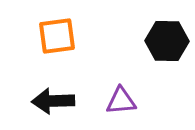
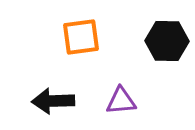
orange square: moved 24 px right, 1 px down
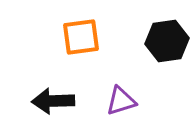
black hexagon: rotated 9 degrees counterclockwise
purple triangle: rotated 12 degrees counterclockwise
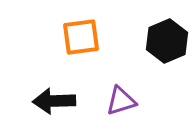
black hexagon: rotated 15 degrees counterclockwise
black arrow: moved 1 px right
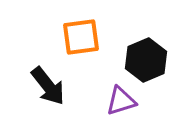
black hexagon: moved 21 px left, 19 px down
black arrow: moved 6 px left, 15 px up; rotated 126 degrees counterclockwise
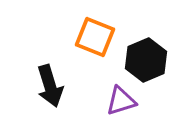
orange square: moved 14 px right; rotated 30 degrees clockwise
black arrow: moved 2 px right; rotated 21 degrees clockwise
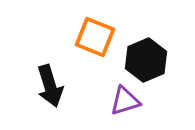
purple triangle: moved 4 px right
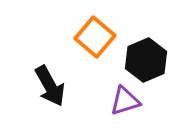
orange square: rotated 18 degrees clockwise
black arrow: rotated 12 degrees counterclockwise
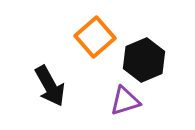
orange square: rotated 9 degrees clockwise
black hexagon: moved 2 px left
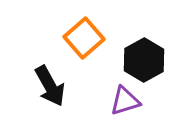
orange square: moved 11 px left, 1 px down
black hexagon: rotated 6 degrees counterclockwise
